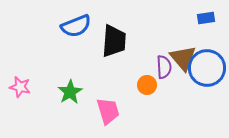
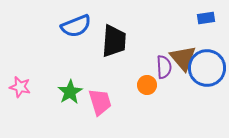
pink trapezoid: moved 8 px left, 9 px up
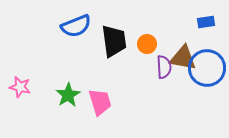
blue rectangle: moved 4 px down
black trapezoid: rotated 12 degrees counterclockwise
brown triangle: rotated 40 degrees counterclockwise
orange circle: moved 41 px up
green star: moved 2 px left, 3 px down
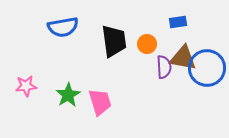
blue rectangle: moved 28 px left
blue semicircle: moved 13 px left, 1 px down; rotated 12 degrees clockwise
pink star: moved 6 px right, 1 px up; rotated 20 degrees counterclockwise
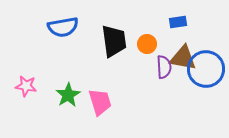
blue circle: moved 1 px left, 1 px down
pink star: rotated 15 degrees clockwise
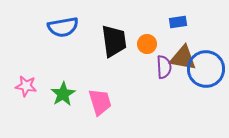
green star: moved 5 px left, 1 px up
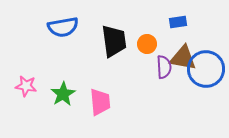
pink trapezoid: rotated 12 degrees clockwise
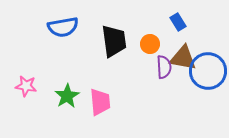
blue rectangle: rotated 66 degrees clockwise
orange circle: moved 3 px right
blue circle: moved 2 px right, 2 px down
green star: moved 4 px right, 2 px down
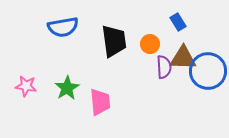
brown triangle: rotated 8 degrees counterclockwise
green star: moved 8 px up
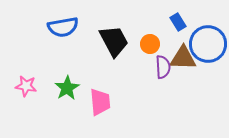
black trapezoid: rotated 20 degrees counterclockwise
purple semicircle: moved 1 px left
blue circle: moved 27 px up
